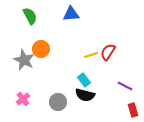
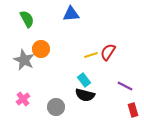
green semicircle: moved 3 px left, 3 px down
gray circle: moved 2 px left, 5 px down
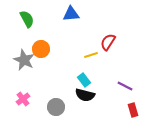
red semicircle: moved 10 px up
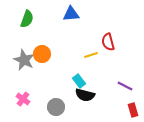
green semicircle: rotated 48 degrees clockwise
red semicircle: rotated 48 degrees counterclockwise
orange circle: moved 1 px right, 5 px down
cyan rectangle: moved 5 px left, 1 px down
pink cross: rotated 16 degrees counterclockwise
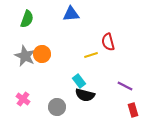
gray star: moved 1 px right, 4 px up
gray circle: moved 1 px right
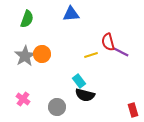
gray star: rotated 15 degrees clockwise
purple line: moved 4 px left, 34 px up
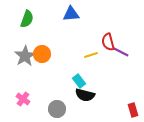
gray circle: moved 2 px down
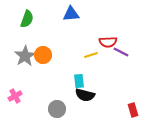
red semicircle: rotated 78 degrees counterclockwise
orange circle: moved 1 px right, 1 px down
cyan rectangle: rotated 32 degrees clockwise
pink cross: moved 8 px left, 3 px up; rotated 24 degrees clockwise
